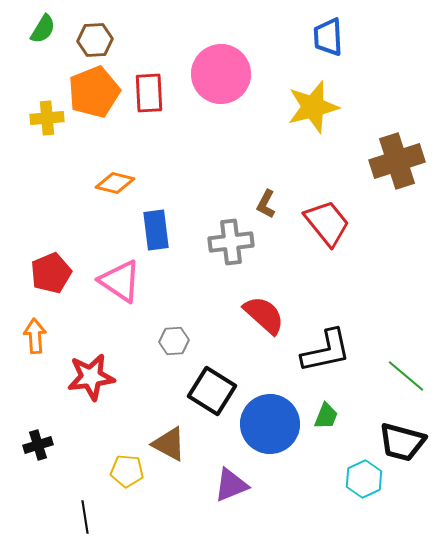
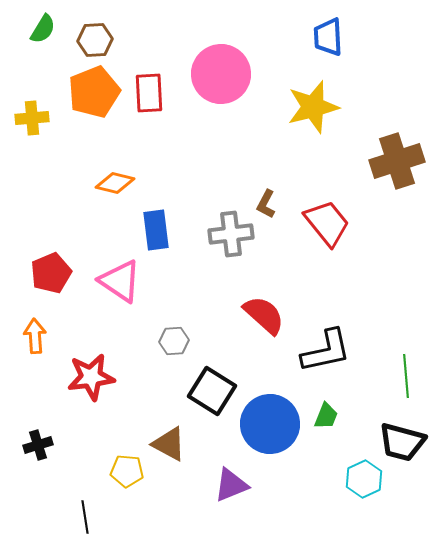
yellow cross: moved 15 px left
gray cross: moved 8 px up
green line: rotated 45 degrees clockwise
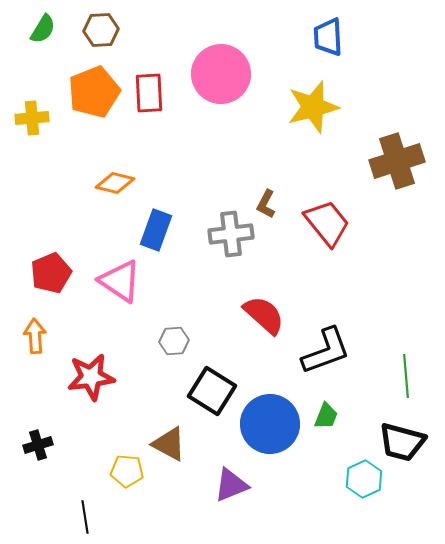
brown hexagon: moved 6 px right, 10 px up
blue rectangle: rotated 27 degrees clockwise
black L-shape: rotated 8 degrees counterclockwise
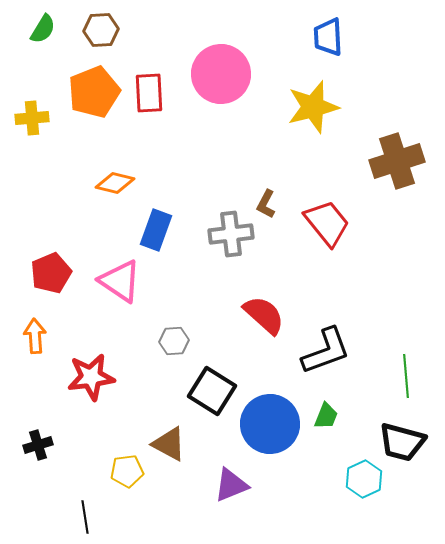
yellow pentagon: rotated 12 degrees counterclockwise
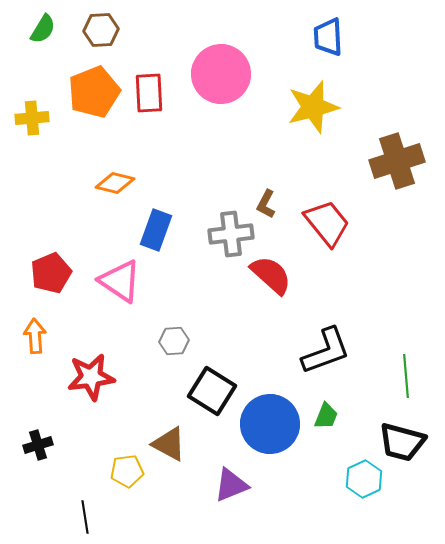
red semicircle: moved 7 px right, 40 px up
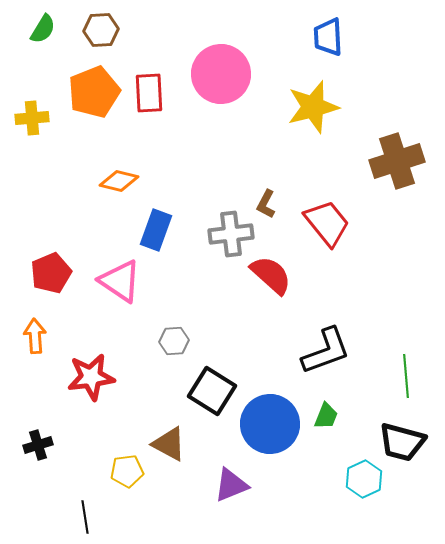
orange diamond: moved 4 px right, 2 px up
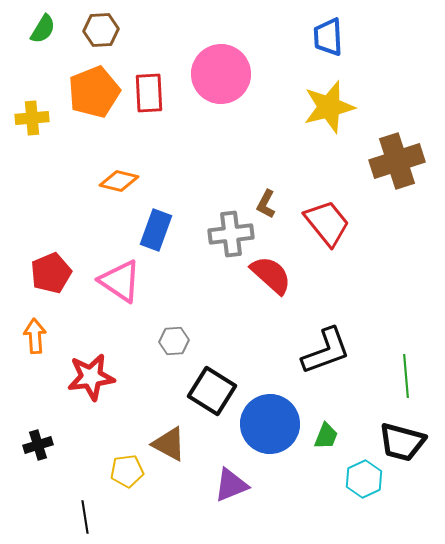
yellow star: moved 16 px right
green trapezoid: moved 20 px down
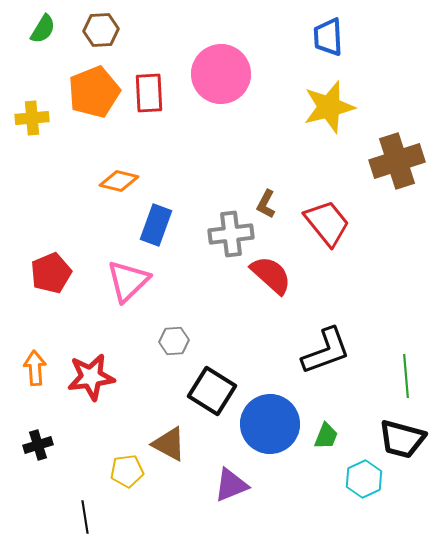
blue rectangle: moved 5 px up
pink triangle: moved 8 px right; rotated 42 degrees clockwise
orange arrow: moved 32 px down
black trapezoid: moved 3 px up
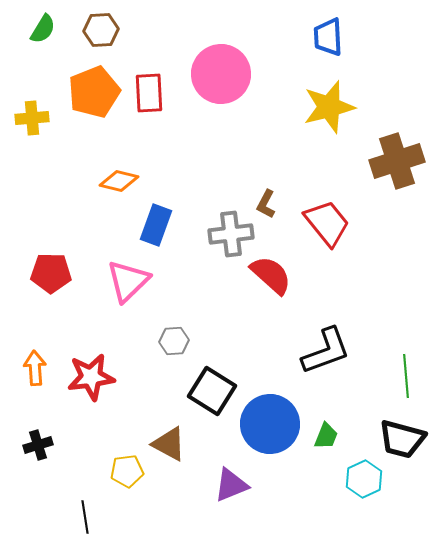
red pentagon: rotated 24 degrees clockwise
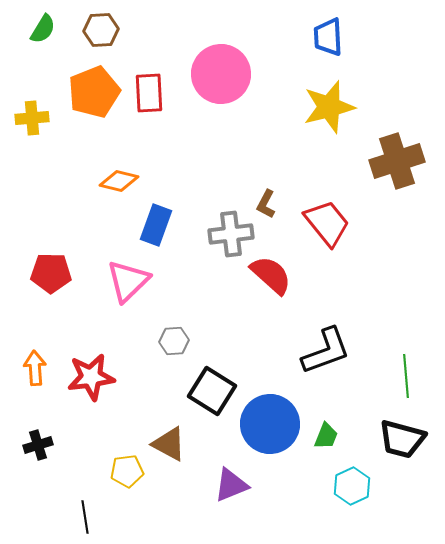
cyan hexagon: moved 12 px left, 7 px down
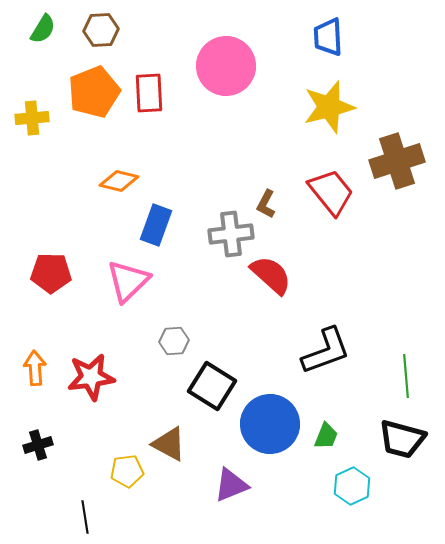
pink circle: moved 5 px right, 8 px up
red trapezoid: moved 4 px right, 31 px up
black square: moved 5 px up
